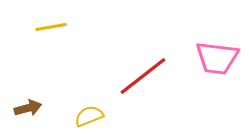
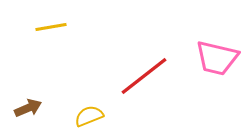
pink trapezoid: rotated 6 degrees clockwise
red line: moved 1 px right
brown arrow: rotated 8 degrees counterclockwise
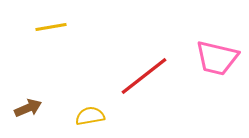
yellow semicircle: moved 1 px right; rotated 12 degrees clockwise
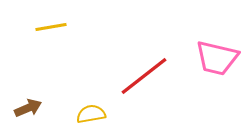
yellow semicircle: moved 1 px right, 2 px up
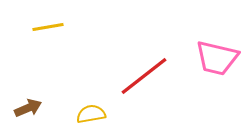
yellow line: moved 3 px left
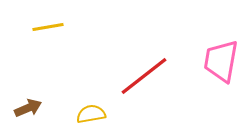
pink trapezoid: moved 4 px right, 3 px down; rotated 87 degrees clockwise
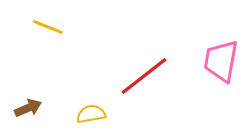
yellow line: rotated 32 degrees clockwise
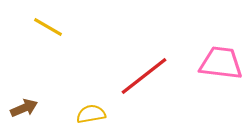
yellow line: rotated 8 degrees clockwise
pink trapezoid: moved 2 px down; rotated 87 degrees clockwise
brown arrow: moved 4 px left
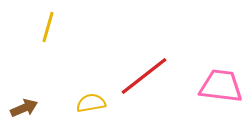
yellow line: rotated 76 degrees clockwise
pink trapezoid: moved 23 px down
yellow semicircle: moved 11 px up
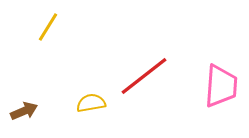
yellow line: rotated 16 degrees clockwise
pink trapezoid: rotated 87 degrees clockwise
brown arrow: moved 3 px down
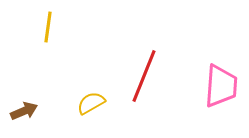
yellow line: rotated 24 degrees counterclockwise
red line: rotated 30 degrees counterclockwise
yellow semicircle: rotated 20 degrees counterclockwise
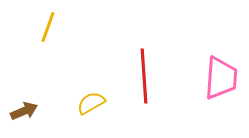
yellow line: rotated 12 degrees clockwise
red line: rotated 26 degrees counterclockwise
pink trapezoid: moved 8 px up
